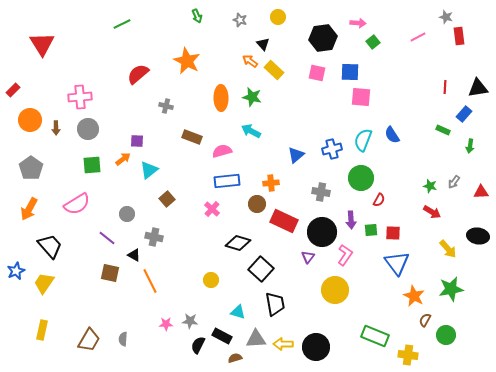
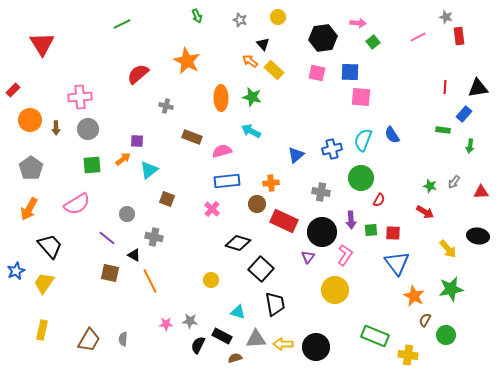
green rectangle at (443, 130): rotated 16 degrees counterclockwise
brown square at (167, 199): rotated 28 degrees counterclockwise
red arrow at (432, 212): moved 7 px left
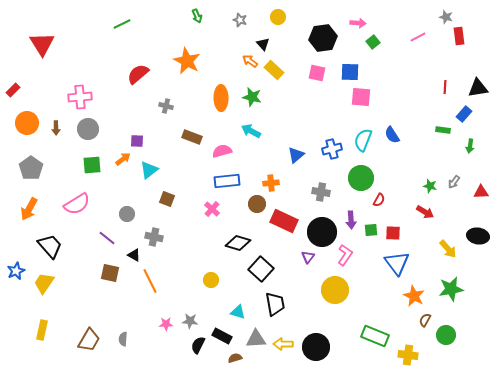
orange circle at (30, 120): moved 3 px left, 3 px down
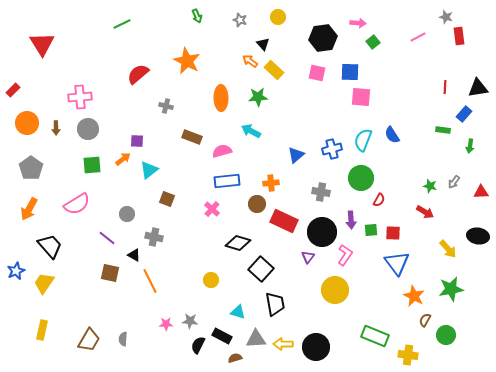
green star at (252, 97): moved 6 px right; rotated 18 degrees counterclockwise
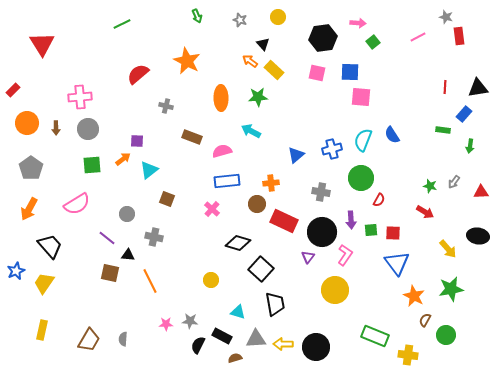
black triangle at (134, 255): moved 6 px left; rotated 24 degrees counterclockwise
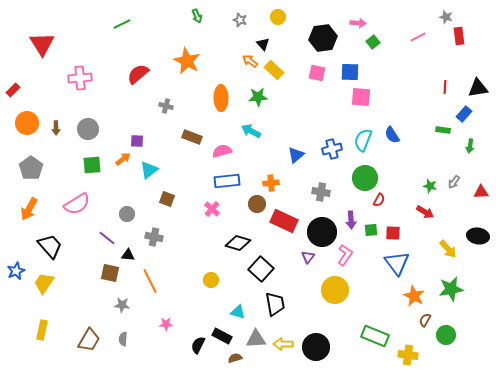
pink cross at (80, 97): moved 19 px up
green circle at (361, 178): moved 4 px right
gray star at (190, 321): moved 68 px left, 16 px up
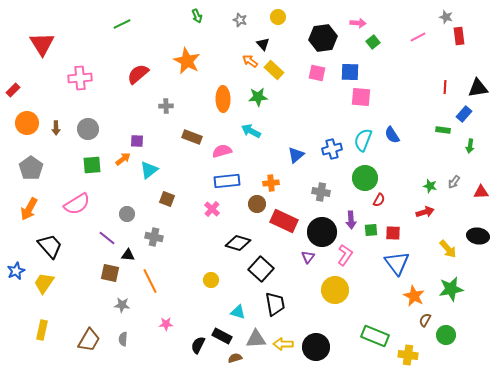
orange ellipse at (221, 98): moved 2 px right, 1 px down
gray cross at (166, 106): rotated 16 degrees counterclockwise
red arrow at (425, 212): rotated 48 degrees counterclockwise
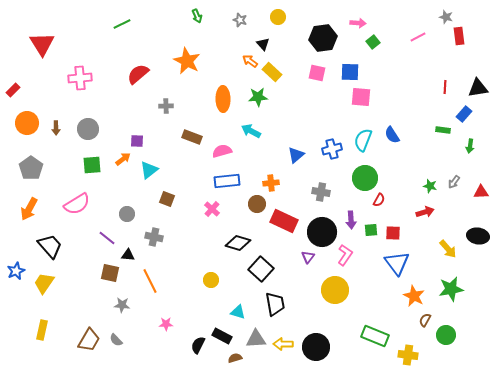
yellow rectangle at (274, 70): moved 2 px left, 2 px down
gray semicircle at (123, 339): moved 7 px left, 1 px down; rotated 48 degrees counterclockwise
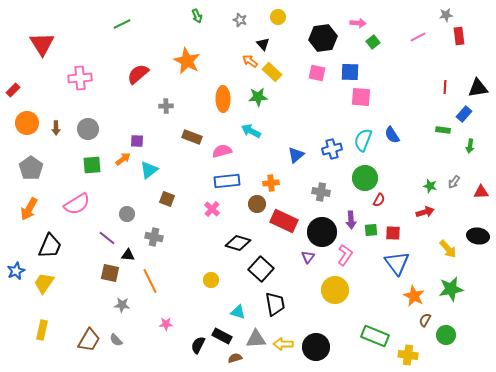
gray star at (446, 17): moved 2 px up; rotated 24 degrees counterclockwise
black trapezoid at (50, 246): rotated 64 degrees clockwise
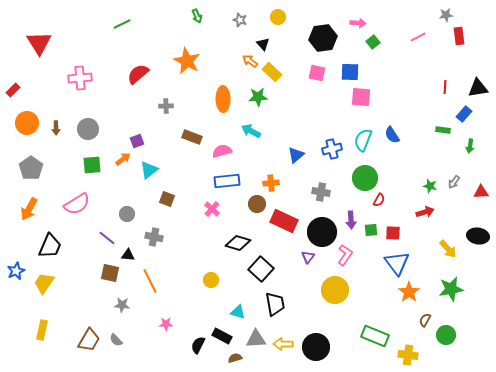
red triangle at (42, 44): moved 3 px left, 1 px up
purple square at (137, 141): rotated 24 degrees counterclockwise
orange star at (414, 296): moved 5 px left, 4 px up; rotated 10 degrees clockwise
